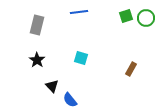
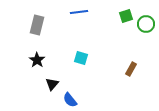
green circle: moved 6 px down
black triangle: moved 2 px up; rotated 24 degrees clockwise
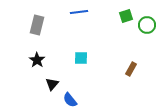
green circle: moved 1 px right, 1 px down
cyan square: rotated 16 degrees counterclockwise
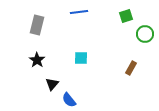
green circle: moved 2 px left, 9 px down
brown rectangle: moved 1 px up
blue semicircle: moved 1 px left
